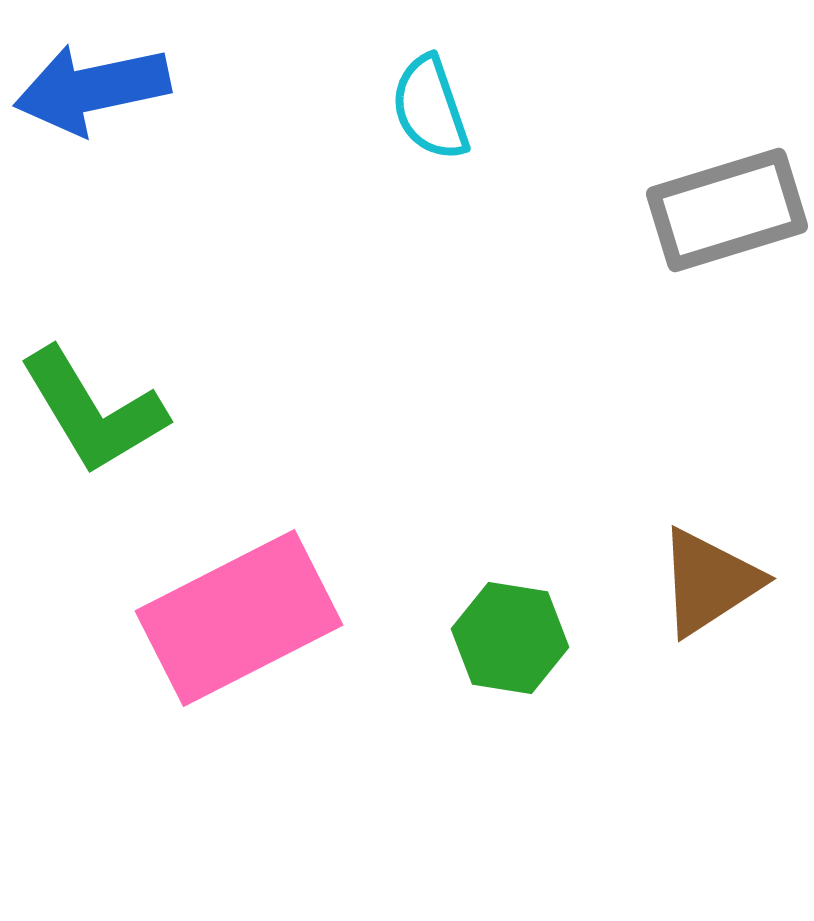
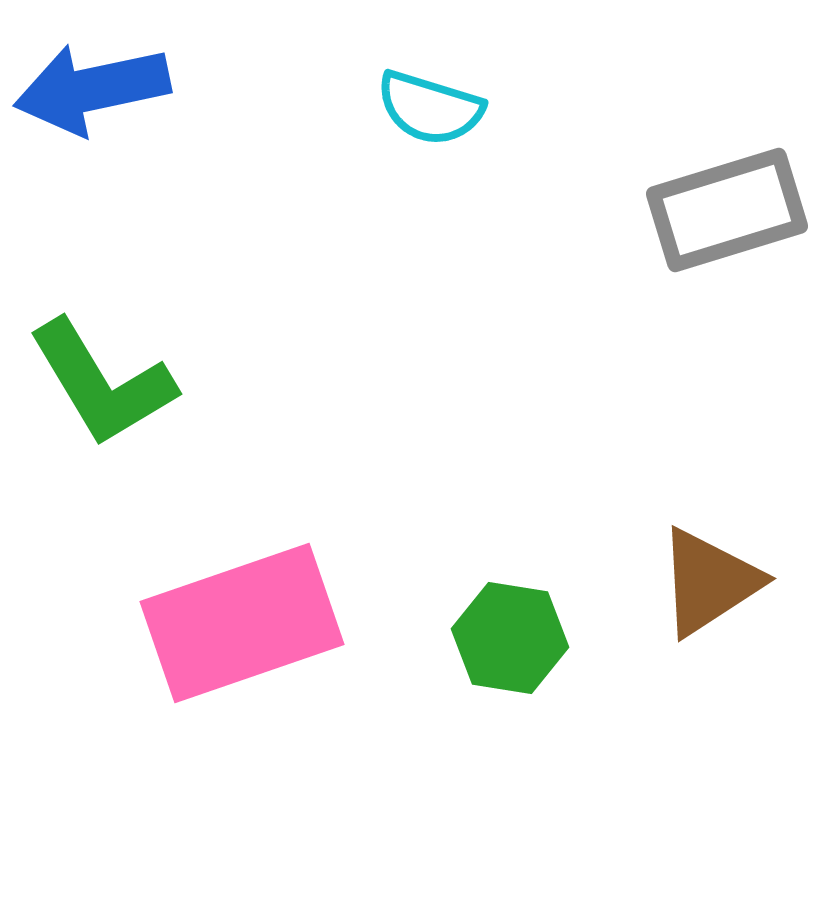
cyan semicircle: rotated 54 degrees counterclockwise
green L-shape: moved 9 px right, 28 px up
pink rectangle: moved 3 px right, 5 px down; rotated 8 degrees clockwise
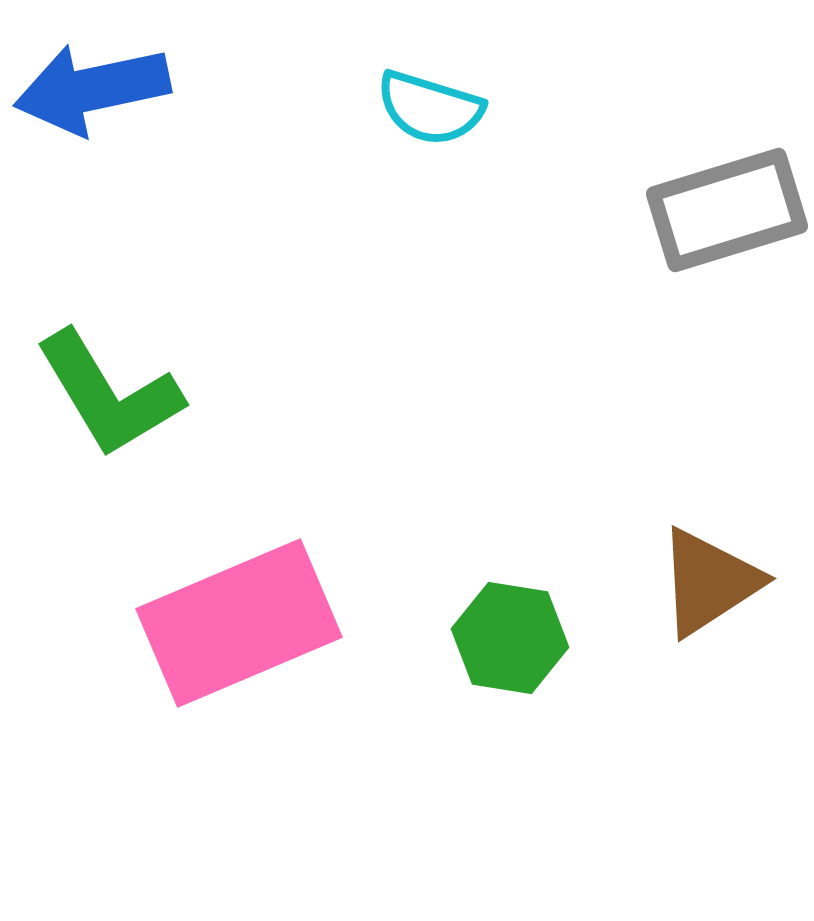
green L-shape: moved 7 px right, 11 px down
pink rectangle: moved 3 px left; rotated 4 degrees counterclockwise
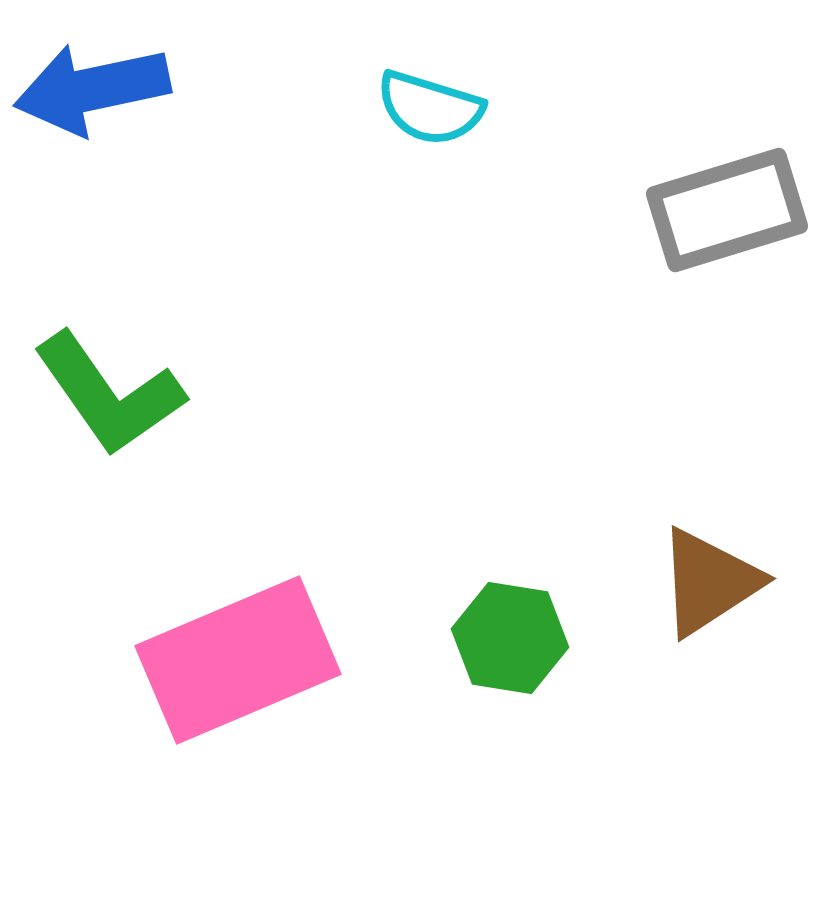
green L-shape: rotated 4 degrees counterclockwise
pink rectangle: moved 1 px left, 37 px down
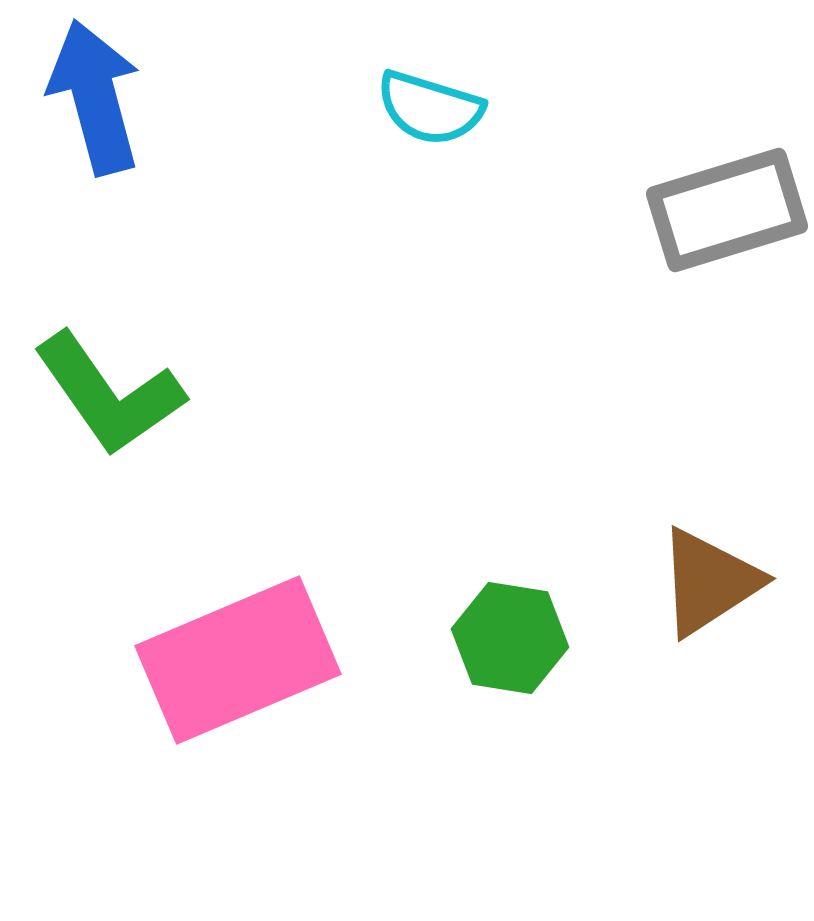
blue arrow: moved 3 px right, 8 px down; rotated 87 degrees clockwise
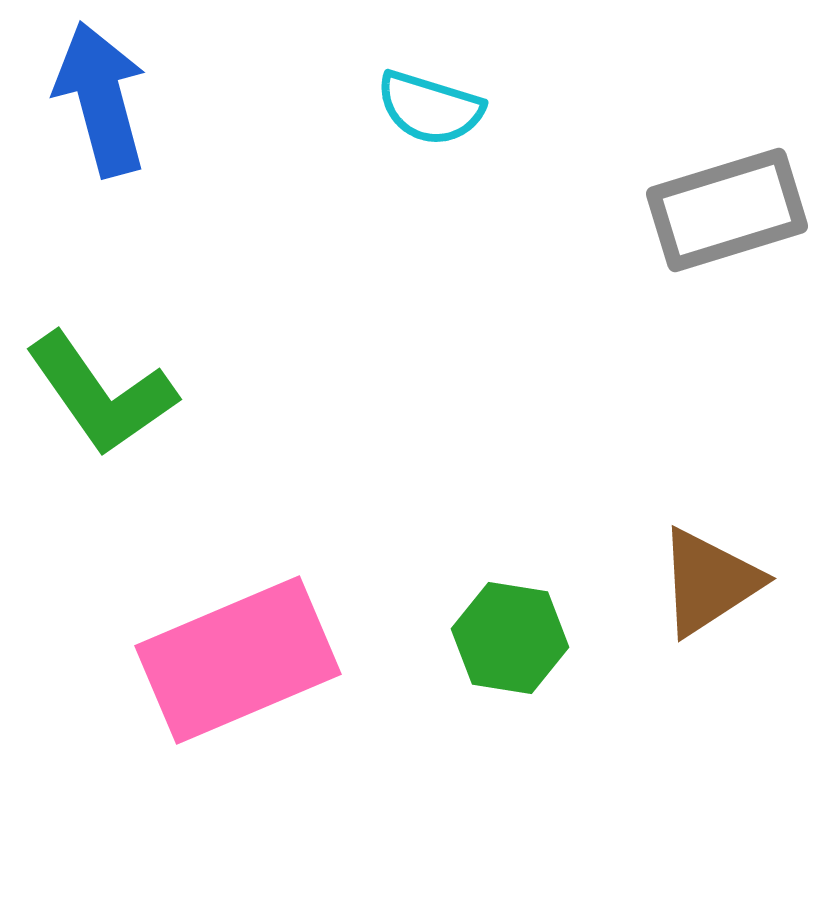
blue arrow: moved 6 px right, 2 px down
green L-shape: moved 8 px left
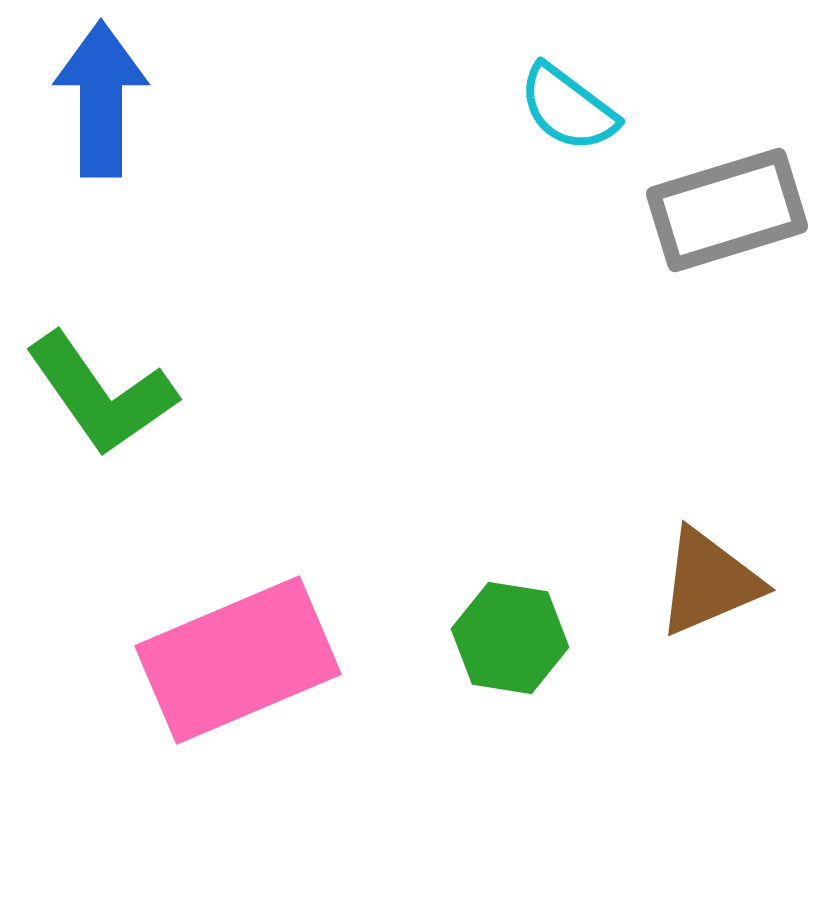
blue arrow: rotated 15 degrees clockwise
cyan semicircle: moved 138 px right; rotated 20 degrees clockwise
brown triangle: rotated 10 degrees clockwise
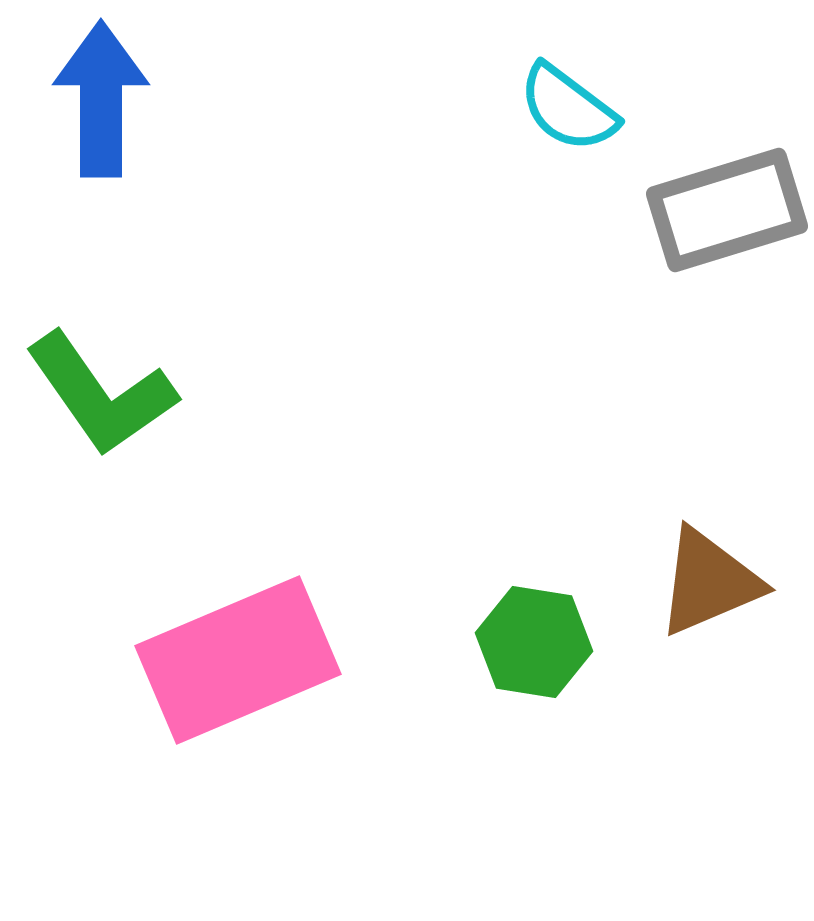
green hexagon: moved 24 px right, 4 px down
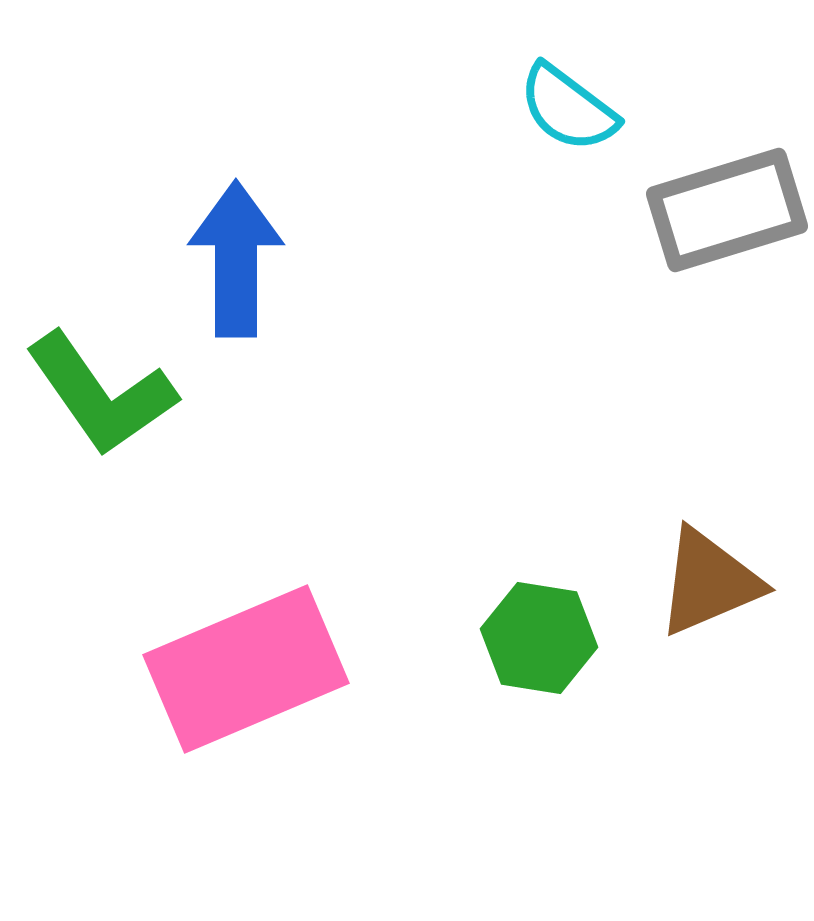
blue arrow: moved 135 px right, 160 px down
green hexagon: moved 5 px right, 4 px up
pink rectangle: moved 8 px right, 9 px down
